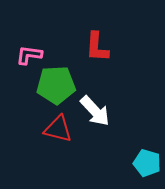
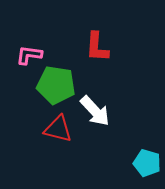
green pentagon: rotated 12 degrees clockwise
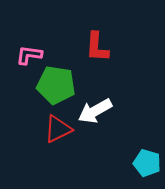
white arrow: rotated 104 degrees clockwise
red triangle: rotated 40 degrees counterclockwise
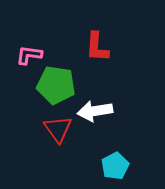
white arrow: rotated 20 degrees clockwise
red triangle: rotated 40 degrees counterclockwise
cyan pentagon: moved 32 px left, 3 px down; rotated 28 degrees clockwise
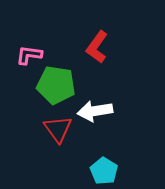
red L-shape: rotated 32 degrees clockwise
cyan pentagon: moved 11 px left, 5 px down; rotated 12 degrees counterclockwise
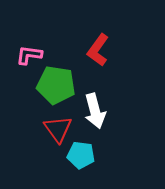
red L-shape: moved 1 px right, 3 px down
white arrow: rotated 96 degrees counterclockwise
cyan pentagon: moved 23 px left, 16 px up; rotated 24 degrees counterclockwise
